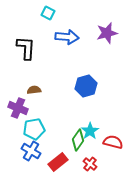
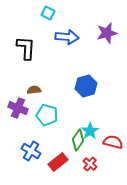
cyan pentagon: moved 13 px right, 14 px up; rotated 25 degrees clockwise
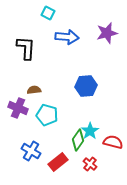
blue hexagon: rotated 10 degrees clockwise
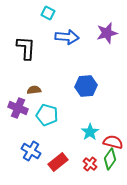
cyan star: moved 1 px down
green diamond: moved 32 px right, 19 px down
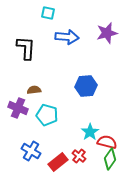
cyan square: rotated 16 degrees counterclockwise
red semicircle: moved 6 px left
red cross: moved 11 px left, 8 px up
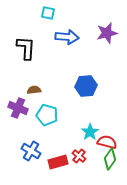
red rectangle: rotated 24 degrees clockwise
